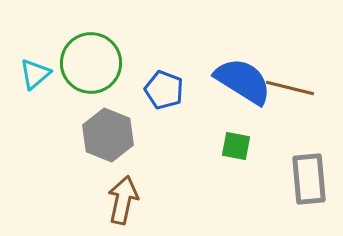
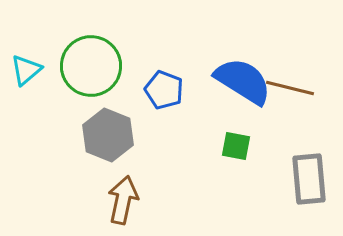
green circle: moved 3 px down
cyan triangle: moved 9 px left, 4 px up
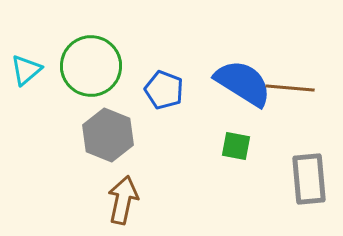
blue semicircle: moved 2 px down
brown line: rotated 9 degrees counterclockwise
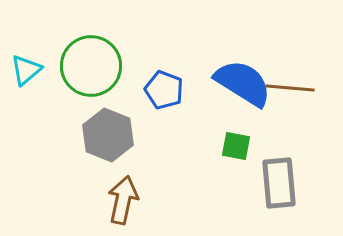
gray rectangle: moved 30 px left, 4 px down
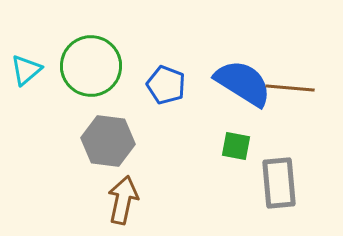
blue pentagon: moved 2 px right, 5 px up
gray hexagon: moved 6 px down; rotated 15 degrees counterclockwise
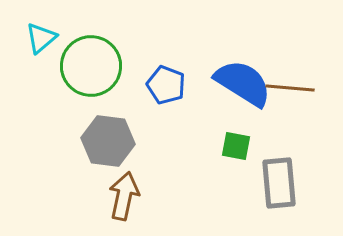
cyan triangle: moved 15 px right, 32 px up
brown arrow: moved 1 px right, 4 px up
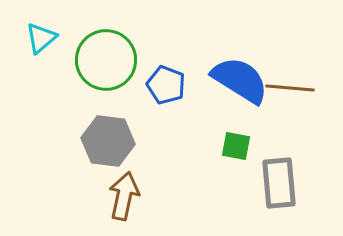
green circle: moved 15 px right, 6 px up
blue semicircle: moved 3 px left, 3 px up
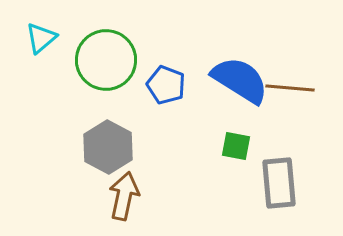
gray hexagon: moved 6 px down; rotated 21 degrees clockwise
